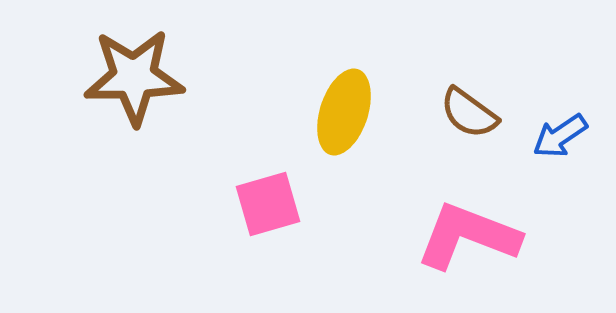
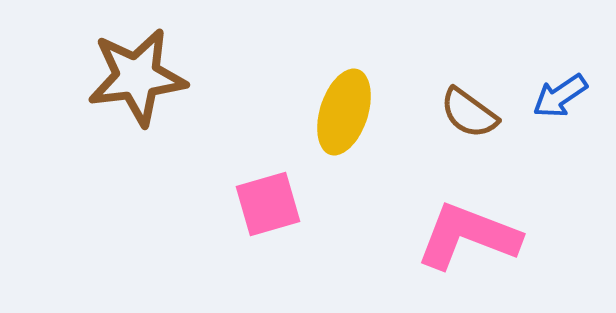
brown star: moved 3 px right; rotated 6 degrees counterclockwise
blue arrow: moved 40 px up
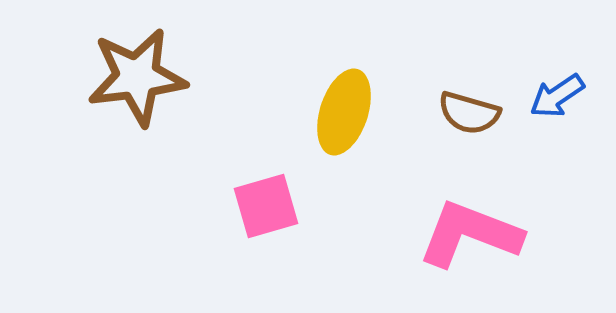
blue arrow: moved 3 px left
brown semicircle: rotated 20 degrees counterclockwise
pink square: moved 2 px left, 2 px down
pink L-shape: moved 2 px right, 2 px up
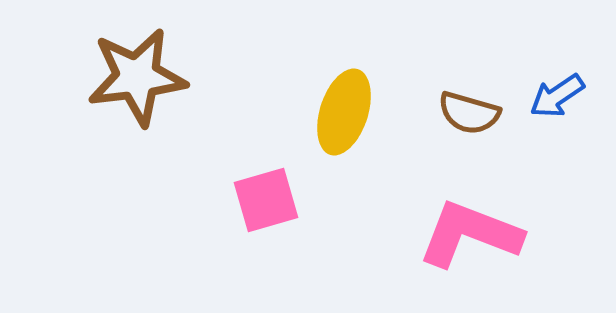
pink square: moved 6 px up
